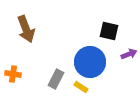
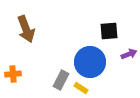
black square: rotated 18 degrees counterclockwise
orange cross: rotated 14 degrees counterclockwise
gray rectangle: moved 5 px right, 1 px down
yellow rectangle: moved 1 px down
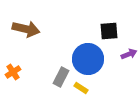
brown arrow: rotated 56 degrees counterclockwise
blue circle: moved 2 px left, 3 px up
orange cross: moved 2 px up; rotated 28 degrees counterclockwise
gray rectangle: moved 3 px up
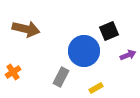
black square: rotated 18 degrees counterclockwise
purple arrow: moved 1 px left, 1 px down
blue circle: moved 4 px left, 8 px up
yellow rectangle: moved 15 px right; rotated 64 degrees counterclockwise
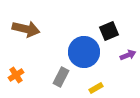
blue circle: moved 1 px down
orange cross: moved 3 px right, 3 px down
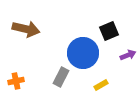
blue circle: moved 1 px left, 1 px down
orange cross: moved 6 px down; rotated 21 degrees clockwise
yellow rectangle: moved 5 px right, 3 px up
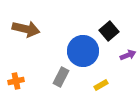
black square: rotated 18 degrees counterclockwise
blue circle: moved 2 px up
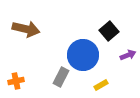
blue circle: moved 4 px down
